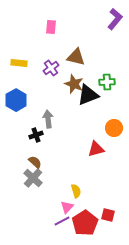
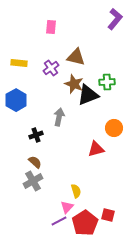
gray arrow: moved 11 px right, 2 px up; rotated 18 degrees clockwise
gray cross: moved 3 px down; rotated 18 degrees clockwise
purple line: moved 3 px left
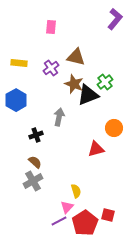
green cross: moved 2 px left; rotated 35 degrees counterclockwise
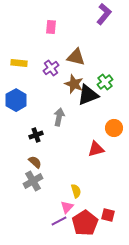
purple L-shape: moved 11 px left, 5 px up
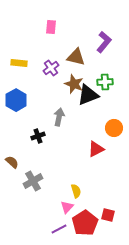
purple L-shape: moved 28 px down
green cross: rotated 35 degrees clockwise
black cross: moved 2 px right, 1 px down
red triangle: rotated 12 degrees counterclockwise
brown semicircle: moved 23 px left
purple line: moved 8 px down
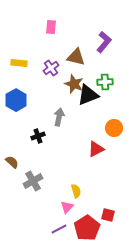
red pentagon: moved 2 px right, 5 px down
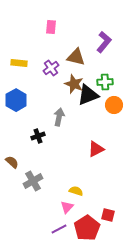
orange circle: moved 23 px up
yellow semicircle: rotated 56 degrees counterclockwise
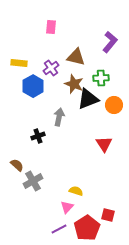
purple L-shape: moved 6 px right
green cross: moved 4 px left, 4 px up
black triangle: moved 4 px down
blue hexagon: moved 17 px right, 14 px up
red triangle: moved 8 px right, 5 px up; rotated 36 degrees counterclockwise
brown semicircle: moved 5 px right, 3 px down
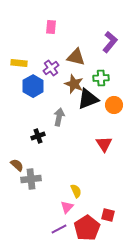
gray cross: moved 2 px left, 2 px up; rotated 24 degrees clockwise
yellow semicircle: rotated 48 degrees clockwise
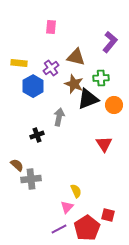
black cross: moved 1 px left, 1 px up
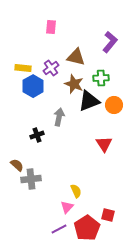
yellow rectangle: moved 4 px right, 5 px down
black triangle: moved 1 px right, 2 px down
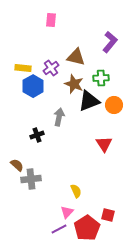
pink rectangle: moved 7 px up
pink triangle: moved 5 px down
